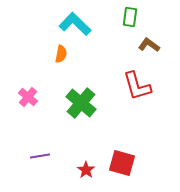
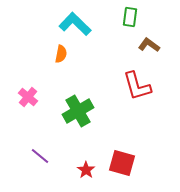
green cross: moved 3 px left, 8 px down; rotated 20 degrees clockwise
purple line: rotated 48 degrees clockwise
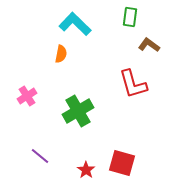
red L-shape: moved 4 px left, 2 px up
pink cross: moved 1 px left, 1 px up; rotated 18 degrees clockwise
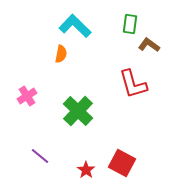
green rectangle: moved 7 px down
cyan L-shape: moved 2 px down
green cross: rotated 16 degrees counterclockwise
red square: rotated 12 degrees clockwise
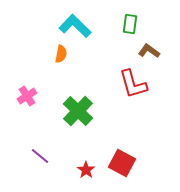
brown L-shape: moved 6 px down
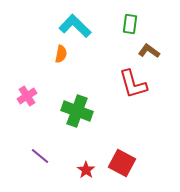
green cross: moved 1 px left; rotated 24 degrees counterclockwise
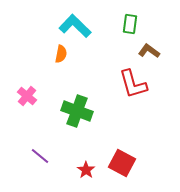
pink cross: rotated 18 degrees counterclockwise
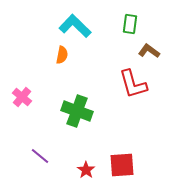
orange semicircle: moved 1 px right, 1 px down
pink cross: moved 5 px left, 1 px down
red square: moved 2 px down; rotated 32 degrees counterclockwise
